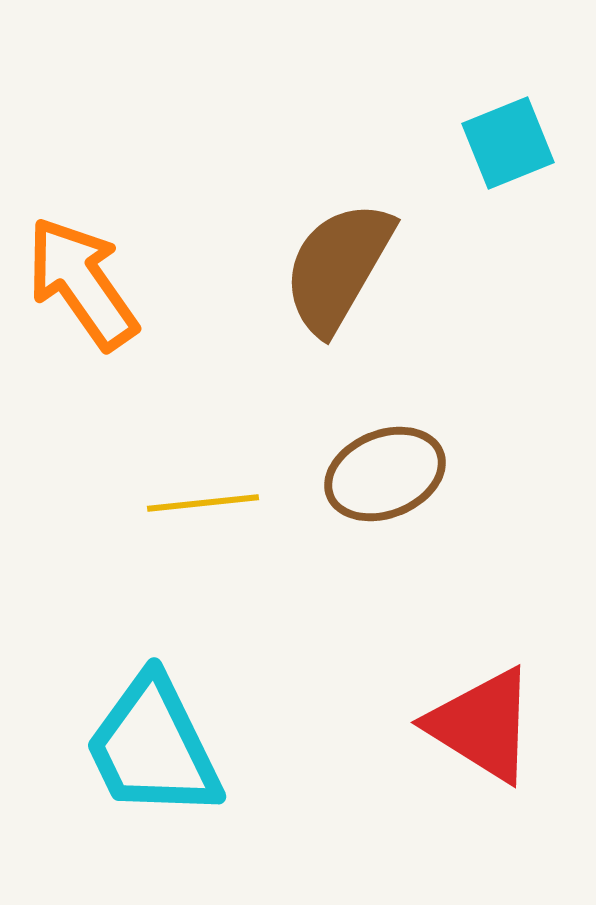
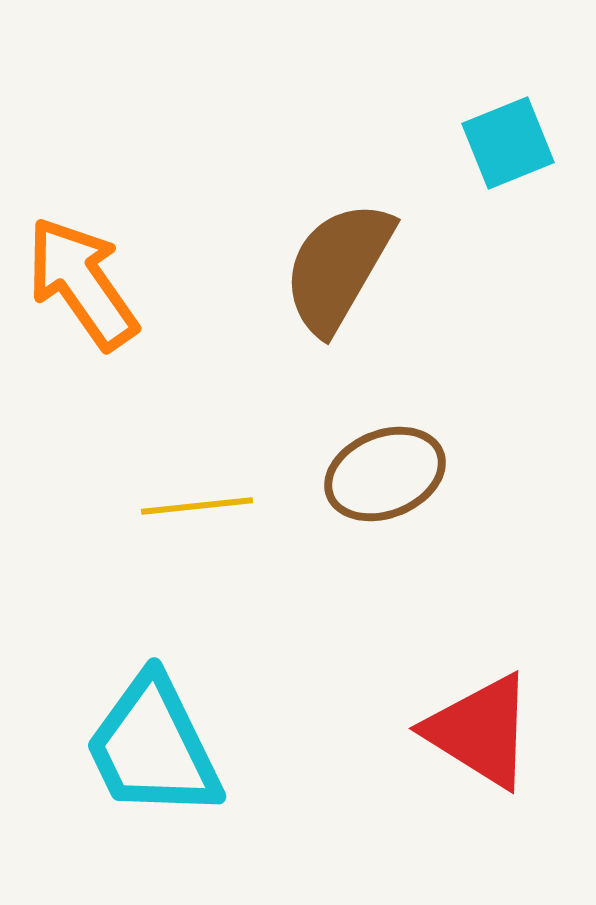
yellow line: moved 6 px left, 3 px down
red triangle: moved 2 px left, 6 px down
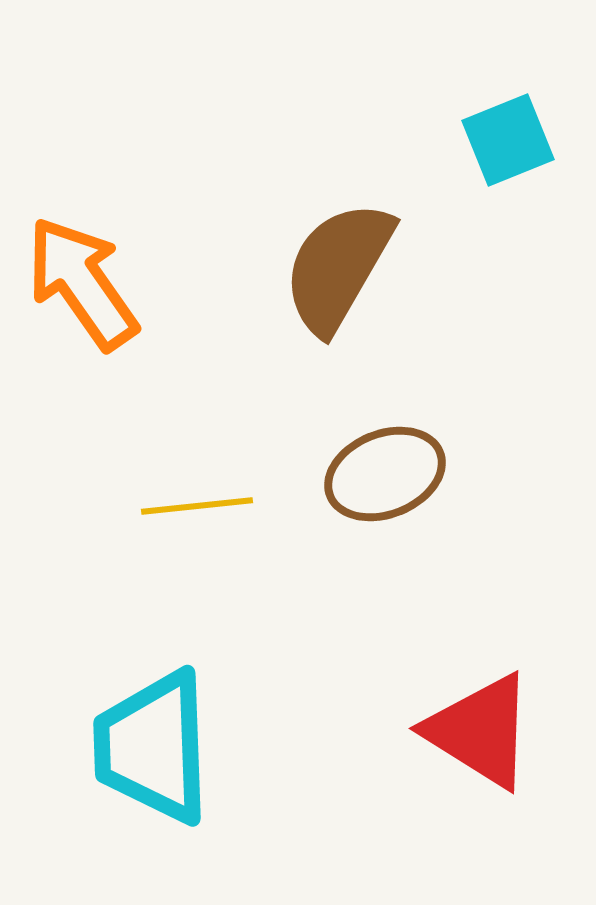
cyan square: moved 3 px up
cyan trapezoid: rotated 24 degrees clockwise
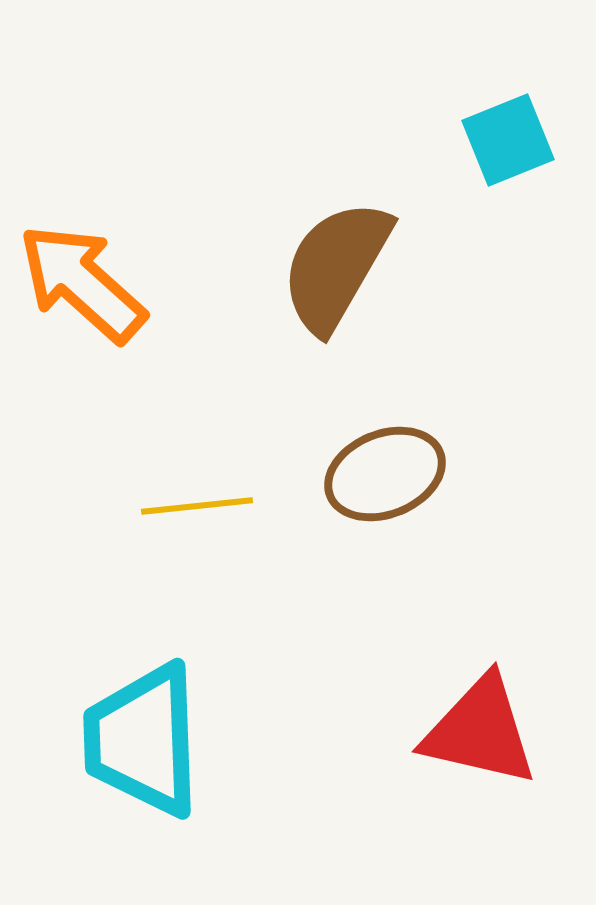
brown semicircle: moved 2 px left, 1 px up
orange arrow: rotated 13 degrees counterclockwise
red triangle: rotated 19 degrees counterclockwise
cyan trapezoid: moved 10 px left, 7 px up
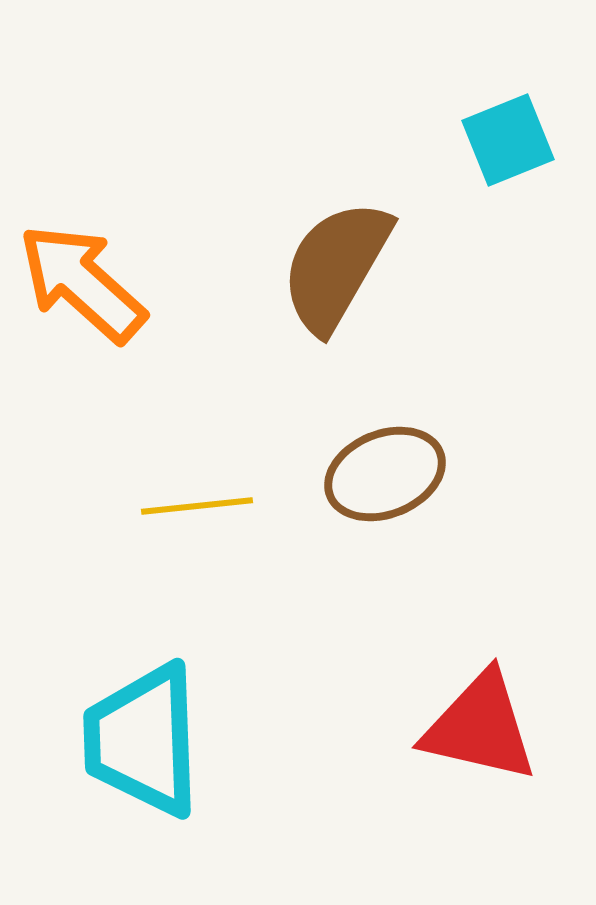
red triangle: moved 4 px up
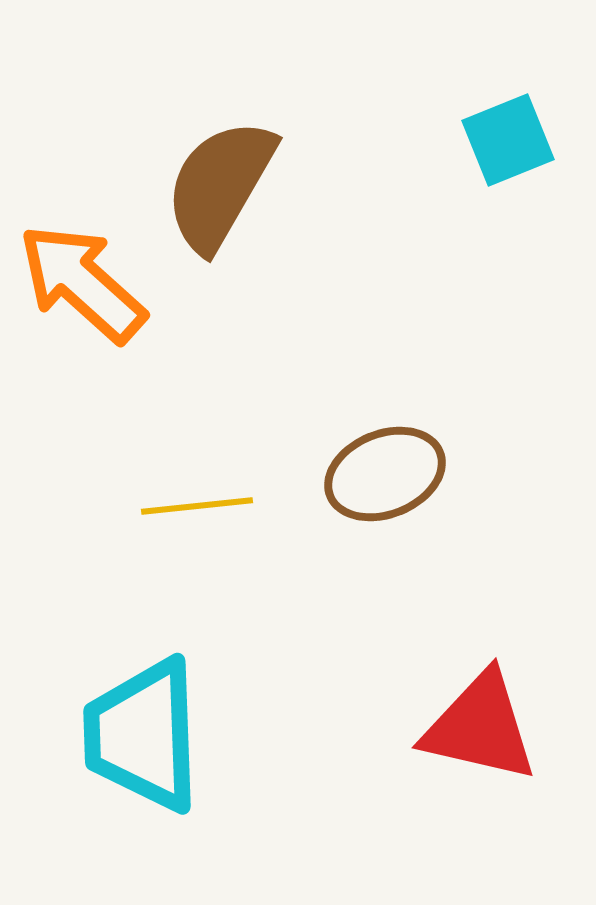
brown semicircle: moved 116 px left, 81 px up
cyan trapezoid: moved 5 px up
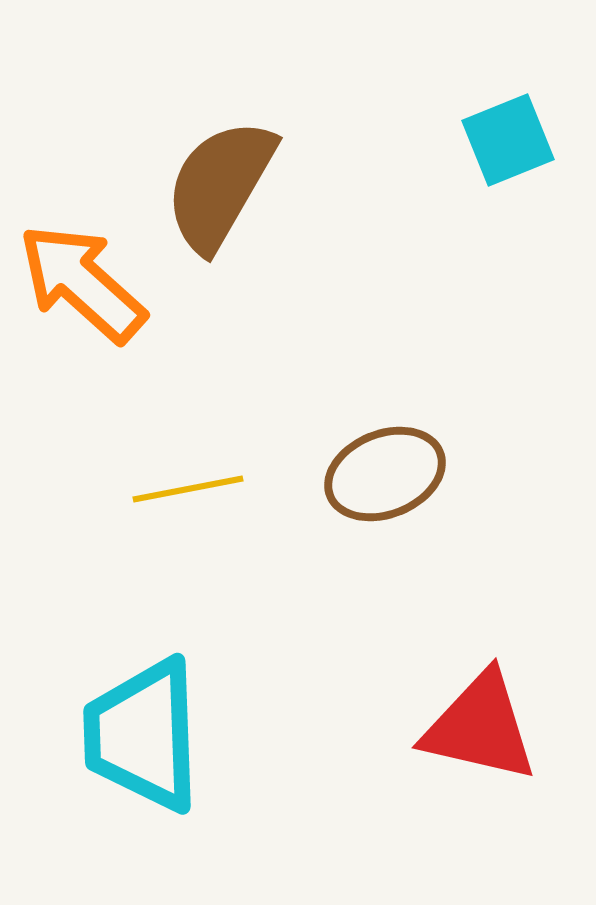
yellow line: moved 9 px left, 17 px up; rotated 5 degrees counterclockwise
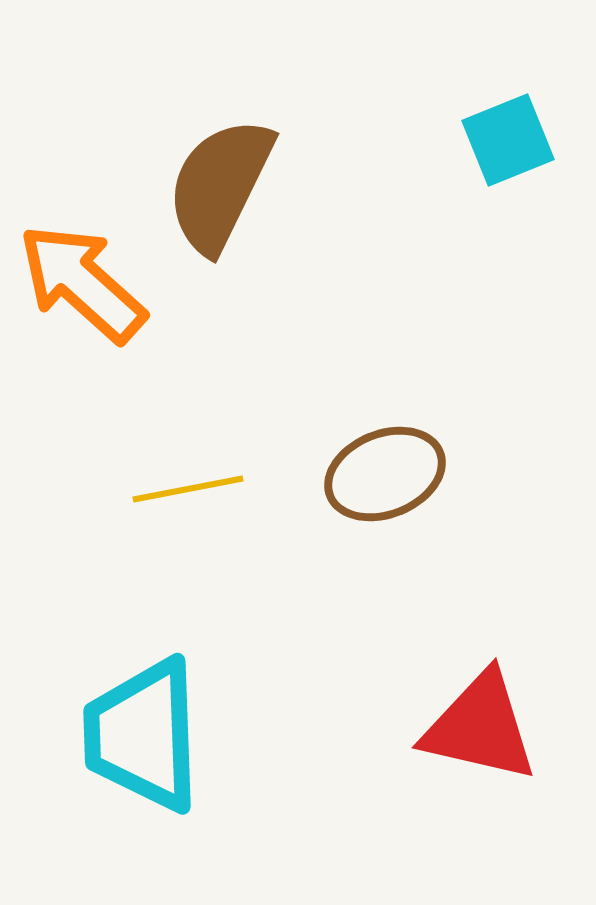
brown semicircle: rotated 4 degrees counterclockwise
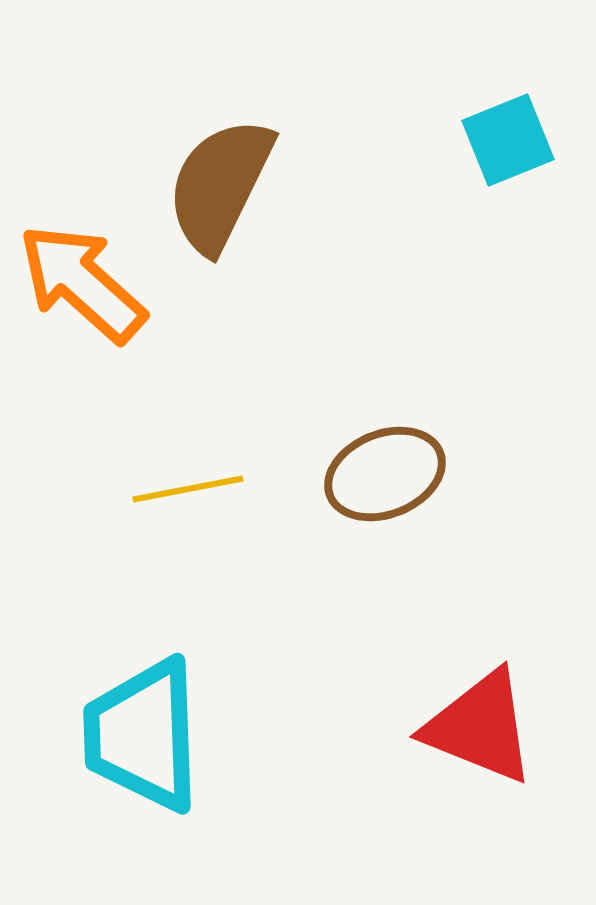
red triangle: rotated 9 degrees clockwise
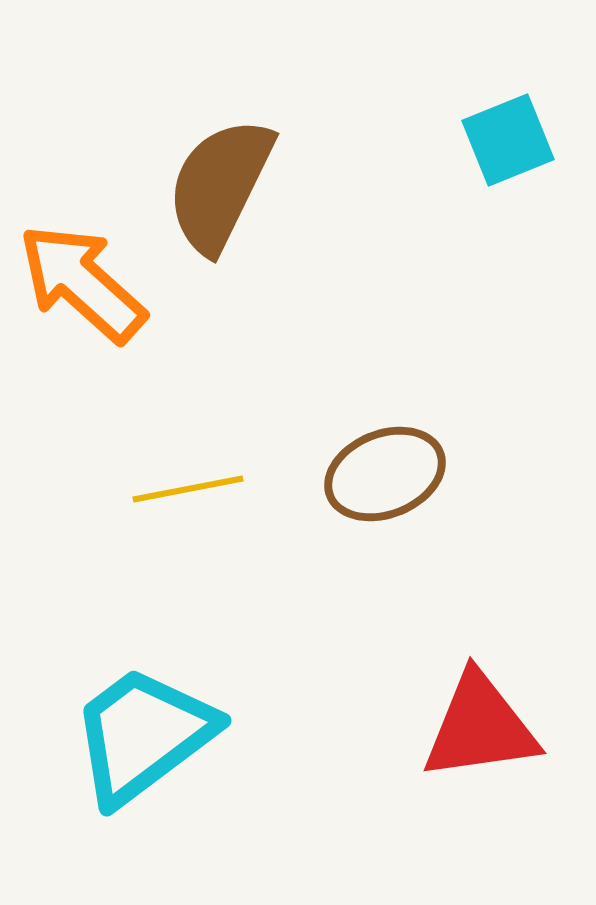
red triangle: rotated 30 degrees counterclockwise
cyan trapezoid: rotated 55 degrees clockwise
